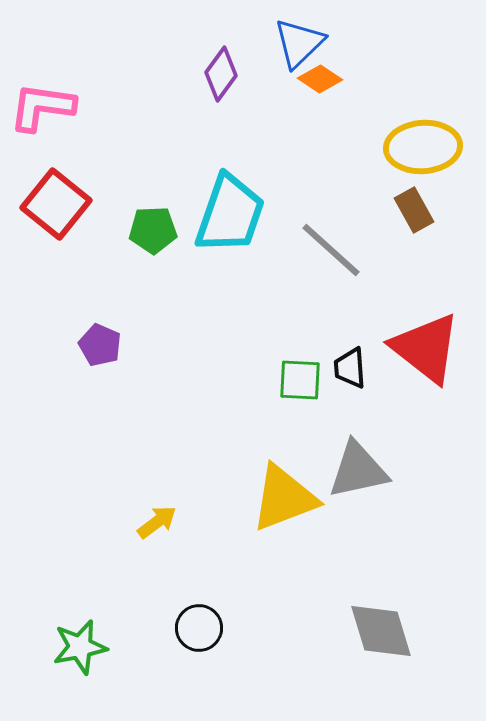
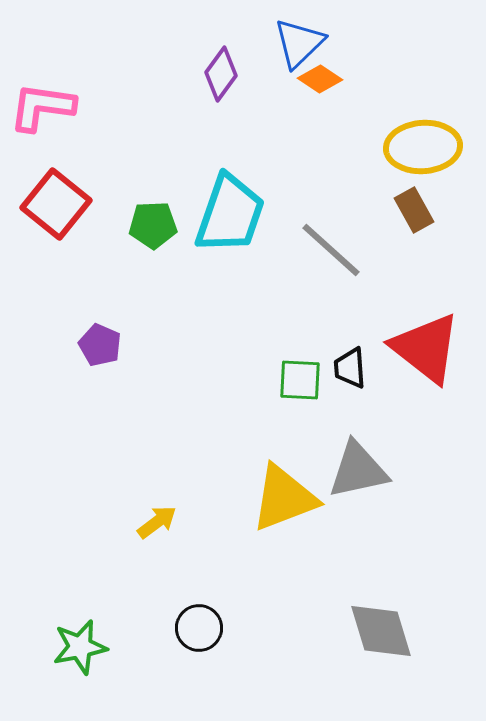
green pentagon: moved 5 px up
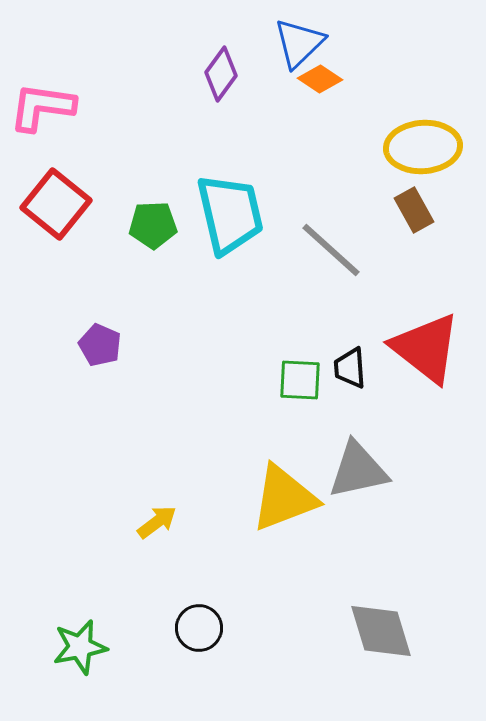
cyan trapezoid: rotated 32 degrees counterclockwise
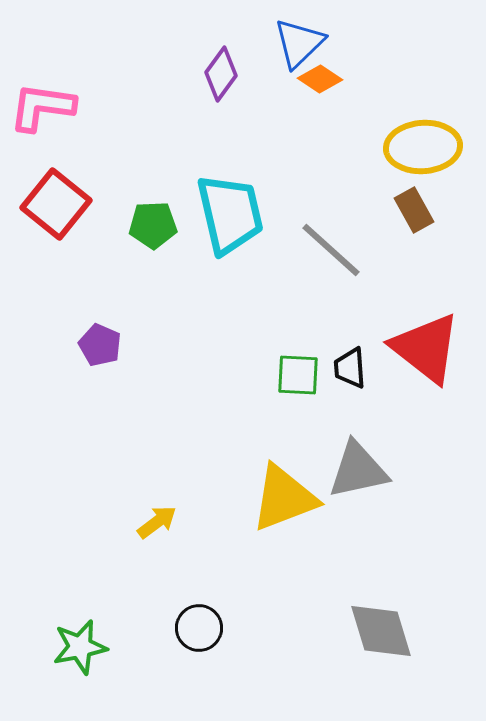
green square: moved 2 px left, 5 px up
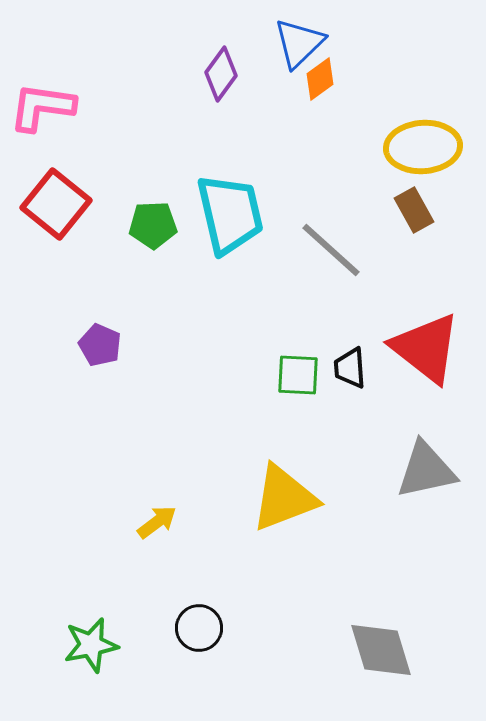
orange diamond: rotated 69 degrees counterclockwise
gray triangle: moved 68 px right
gray diamond: moved 19 px down
green star: moved 11 px right, 2 px up
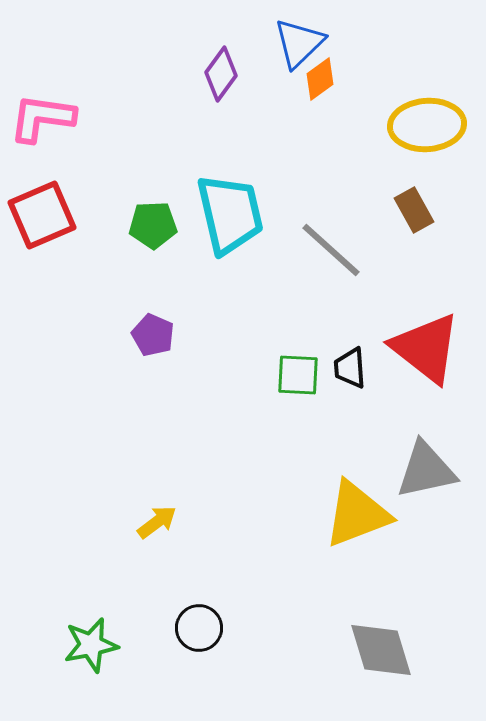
pink L-shape: moved 11 px down
yellow ellipse: moved 4 px right, 22 px up
red square: moved 14 px left, 11 px down; rotated 28 degrees clockwise
purple pentagon: moved 53 px right, 10 px up
yellow triangle: moved 73 px right, 16 px down
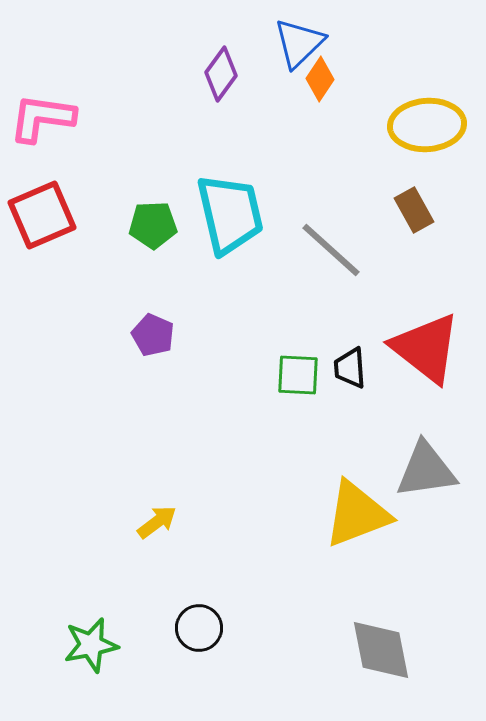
orange diamond: rotated 21 degrees counterclockwise
gray triangle: rotated 4 degrees clockwise
gray diamond: rotated 6 degrees clockwise
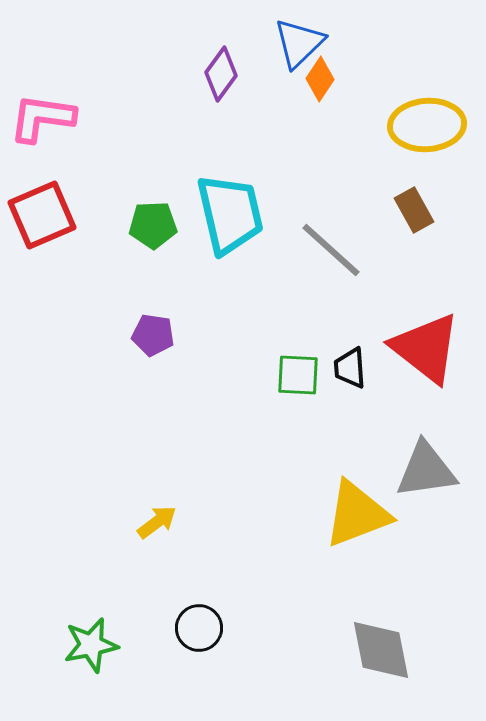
purple pentagon: rotated 15 degrees counterclockwise
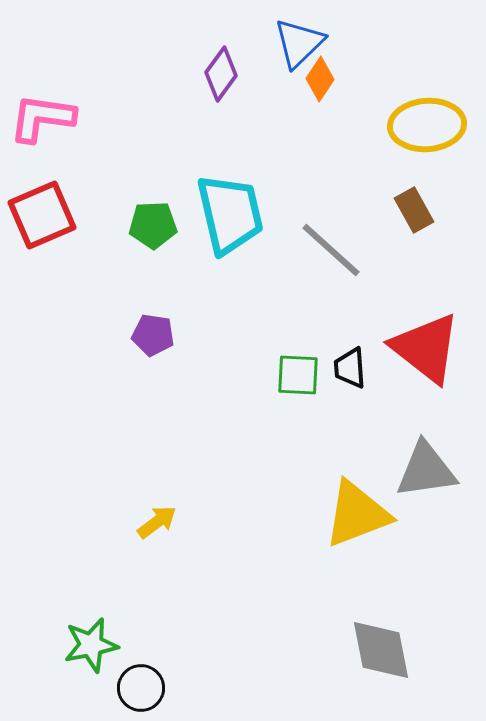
black circle: moved 58 px left, 60 px down
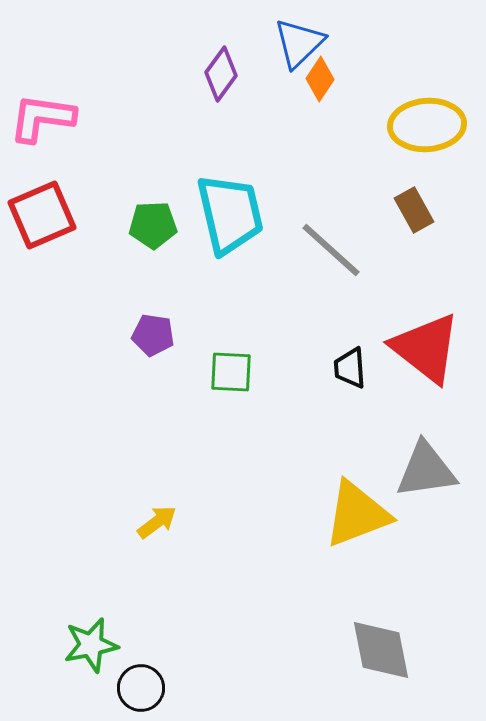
green square: moved 67 px left, 3 px up
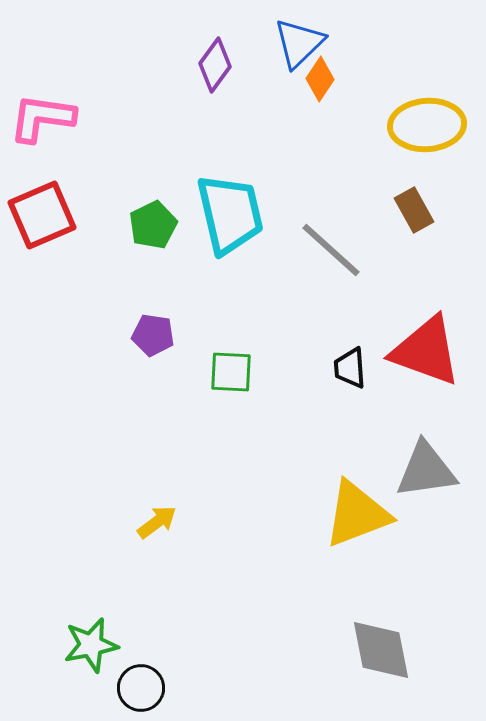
purple diamond: moved 6 px left, 9 px up
green pentagon: rotated 24 degrees counterclockwise
red triangle: moved 3 px down; rotated 18 degrees counterclockwise
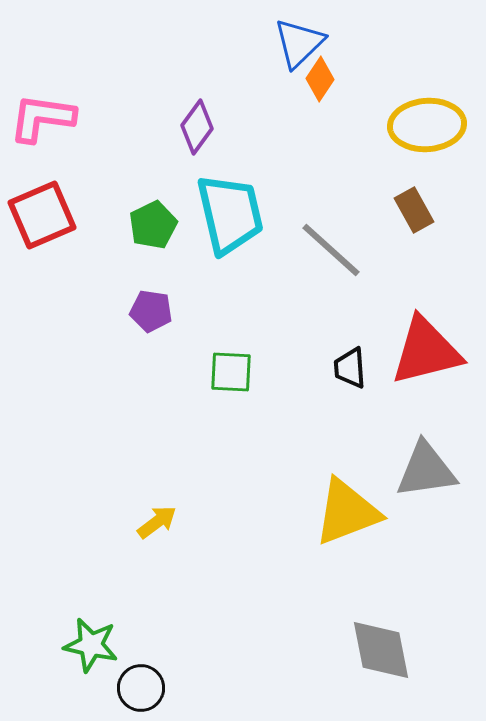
purple diamond: moved 18 px left, 62 px down
purple pentagon: moved 2 px left, 24 px up
red triangle: rotated 34 degrees counterclockwise
yellow triangle: moved 10 px left, 2 px up
green star: rotated 24 degrees clockwise
